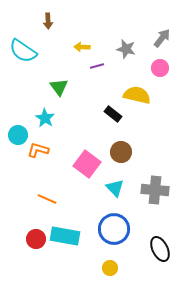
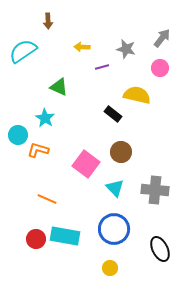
cyan semicircle: rotated 112 degrees clockwise
purple line: moved 5 px right, 1 px down
green triangle: rotated 30 degrees counterclockwise
pink square: moved 1 px left
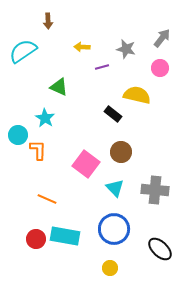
orange L-shape: rotated 75 degrees clockwise
black ellipse: rotated 20 degrees counterclockwise
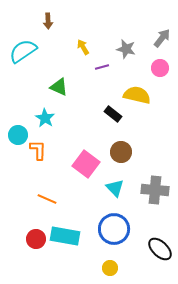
yellow arrow: moved 1 px right; rotated 56 degrees clockwise
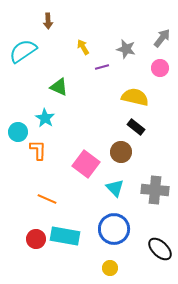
yellow semicircle: moved 2 px left, 2 px down
black rectangle: moved 23 px right, 13 px down
cyan circle: moved 3 px up
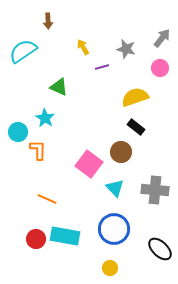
yellow semicircle: rotated 32 degrees counterclockwise
pink square: moved 3 px right
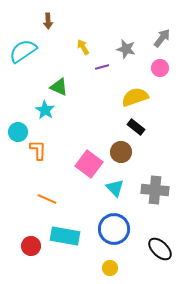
cyan star: moved 8 px up
red circle: moved 5 px left, 7 px down
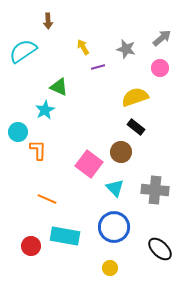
gray arrow: rotated 12 degrees clockwise
purple line: moved 4 px left
cyan star: rotated 12 degrees clockwise
blue circle: moved 2 px up
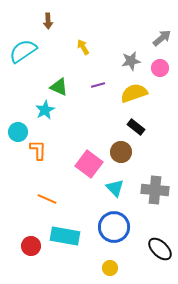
gray star: moved 5 px right, 12 px down; rotated 24 degrees counterclockwise
purple line: moved 18 px down
yellow semicircle: moved 1 px left, 4 px up
